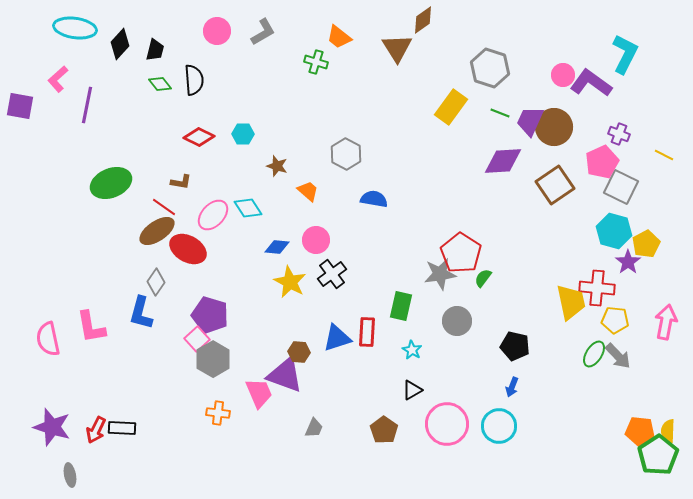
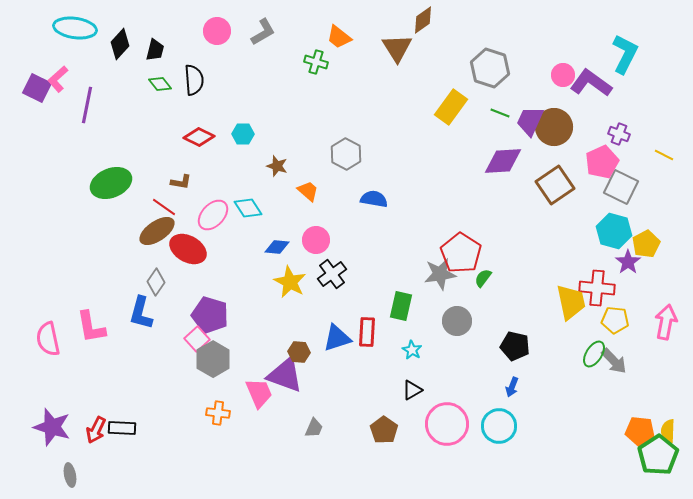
purple square at (20, 106): moved 17 px right, 18 px up; rotated 16 degrees clockwise
gray arrow at (618, 356): moved 4 px left, 5 px down
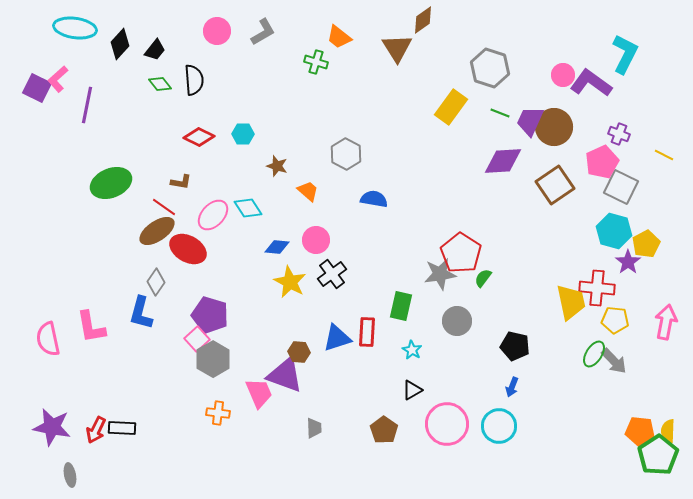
black trapezoid at (155, 50): rotated 25 degrees clockwise
purple star at (52, 427): rotated 6 degrees counterclockwise
gray trapezoid at (314, 428): rotated 25 degrees counterclockwise
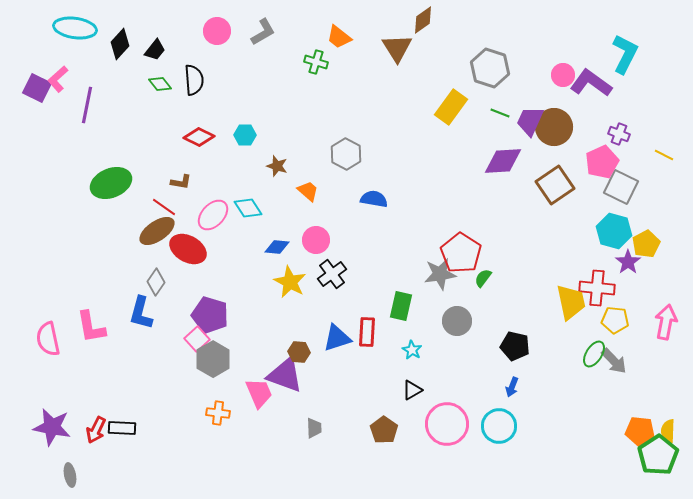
cyan hexagon at (243, 134): moved 2 px right, 1 px down
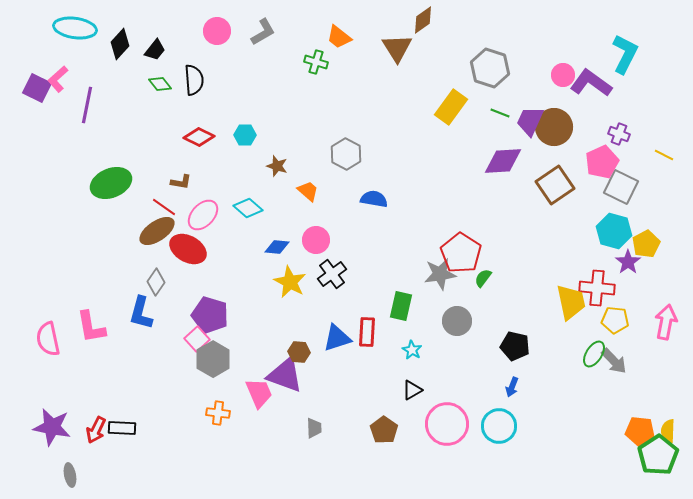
cyan diamond at (248, 208): rotated 16 degrees counterclockwise
pink ellipse at (213, 215): moved 10 px left
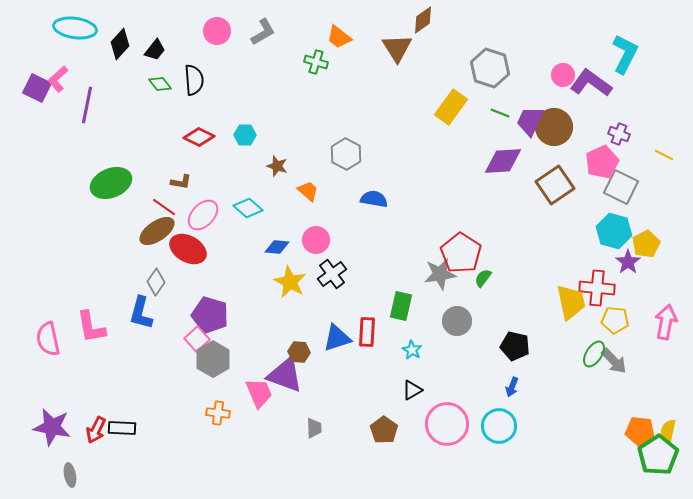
yellow semicircle at (668, 431): rotated 10 degrees clockwise
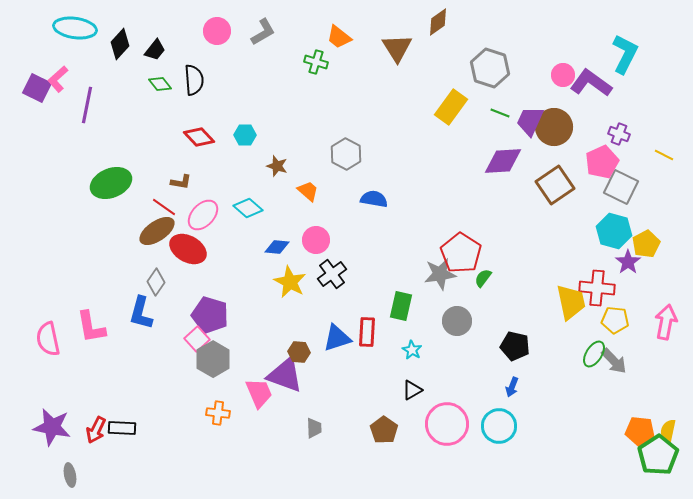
brown diamond at (423, 20): moved 15 px right, 2 px down
red diamond at (199, 137): rotated 20 degrees clockwise
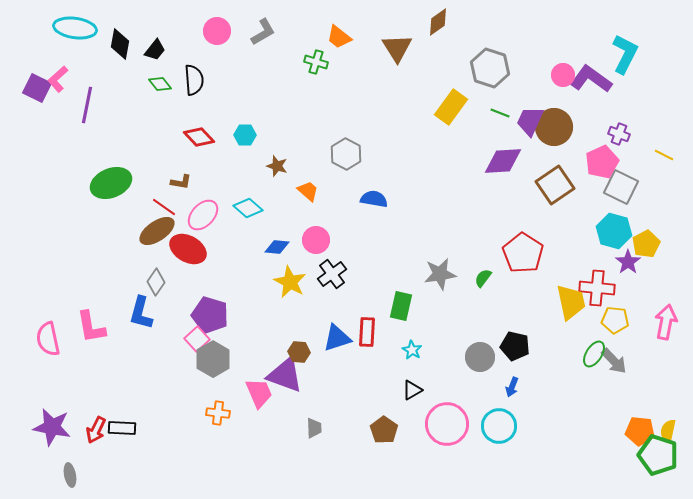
black diamond at (120, 44): rotated 32 degrees counterclockwise
purple L-shape at (591, 83): moved 4 px up
red pentagon at (461, 253): moved 62 px right
gray circle at (457, 321): moved 23 px right, 36 px down
green pentagon at (658, 455): rotated 21 degrees counterclockwise
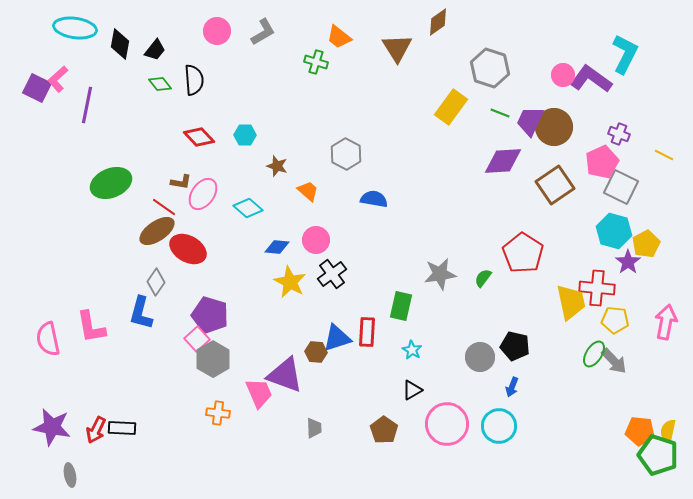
pink ellipse at (203, 215): moved 21 px up; rotated 8 degrees counterclockwise
brown hexagon at (299, 352): moved 17 px right
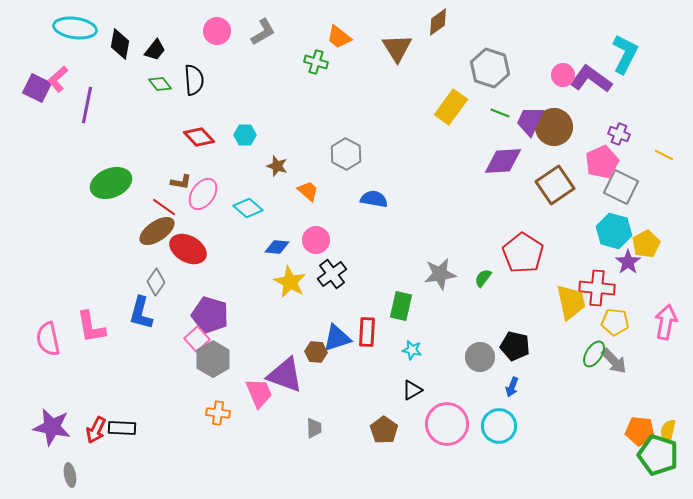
yellow pentagon at (615, 320): moved 2 px down
cyan star at (412, 350): rotated 18 degrees counterclockwise
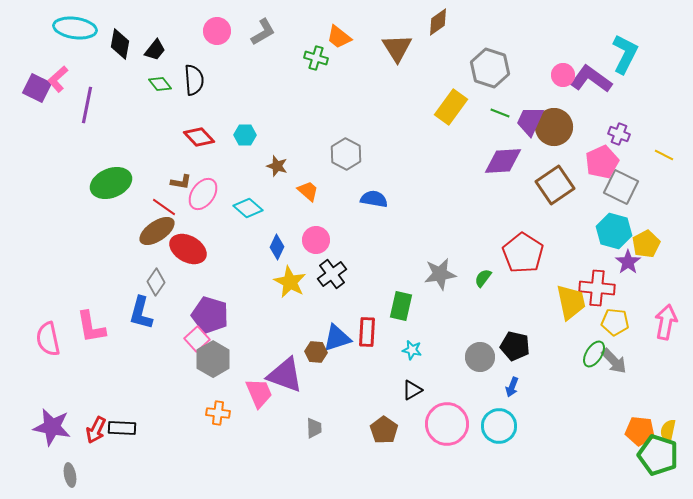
green cross at (316, 62): moved 4 px up
blue diamond at (277, 247): rotated 70 degrees counterclockwise
